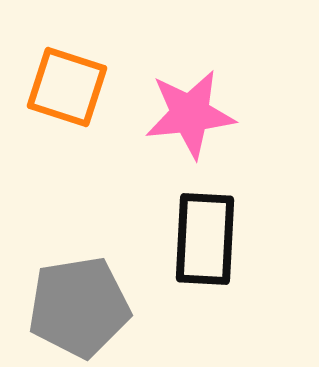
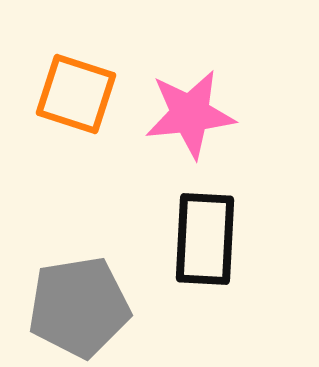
orange square: moved 9 px right, 7 px down
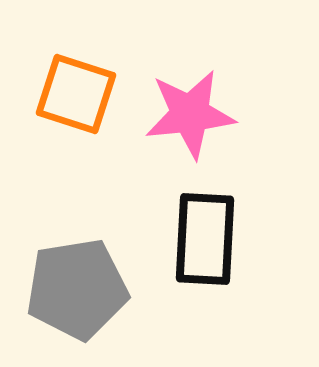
gray pentagon: moved 2 px left, 18 px up
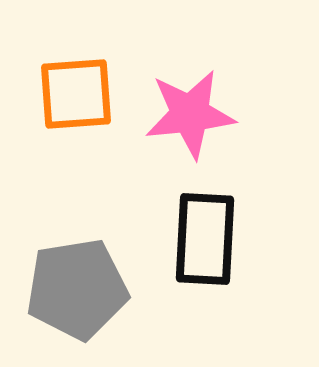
orange square: rotated 22 degrees counterclockwise
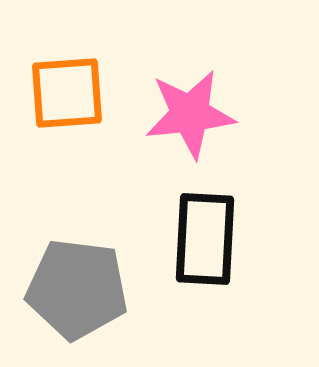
orange square: moved 9 px left, 1 px up
gray pentagon: rotated 16 degrees clockwise
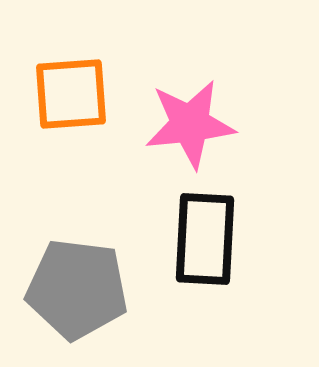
orange square: moved 4 px right, 1 px down
pink star: moved 10 px down
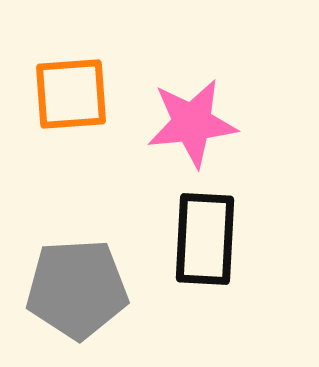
pink star: moved 2 px right, 1 px up
gray pentagon: rotated 10 degrees counterclockwise
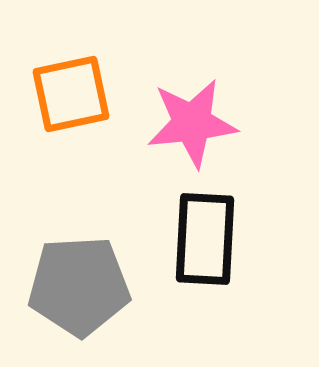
orange square: rotated 8 degrees counterclockwise
gray pentagon: moved 2 px right, 3 px up
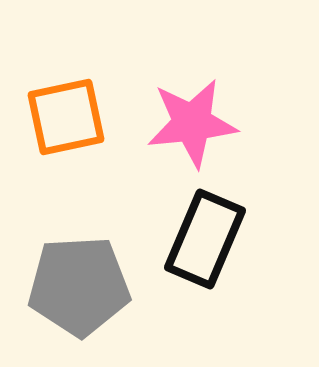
orange square: moved 5 px left, 23 px down
black rectangle: rotated 20 degrees clockwise
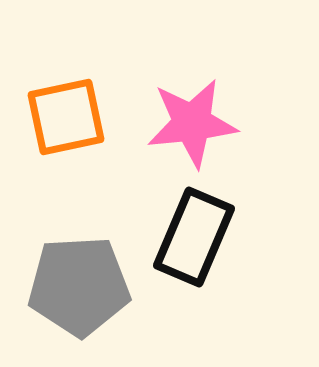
black rectangle: moved 11 px left, 2 px up
